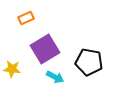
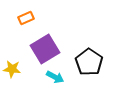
black pentagon: rotated 24 degrees clockwise
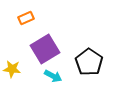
cyan arrow: moved 2 px left, 1 px up
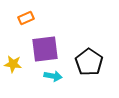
purple square: rotated 24 degrees clockwise
yellow star: moved 1 px right, 5 px up
cyan arrow: rotated 18 degrees counterclockwise
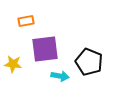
orange rectangle: moved 3 px down; rotated 14 degrees clockwise
black pentagon: rotated 12 degrees counterclockwise
cyan arrow: moved 7 px right
